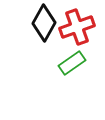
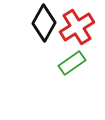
red cross: rotated 12 degrees counterclockwise
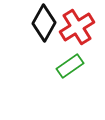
green rectangle: moved 2 px left, 3 px down
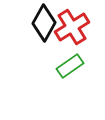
red cross: moved 5 px left
